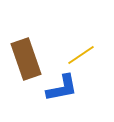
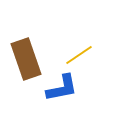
yellow line: moved 2 px left
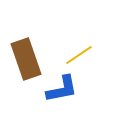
blue L-shape: moved 1 px down
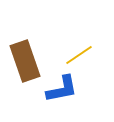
brown rectangle: moved 1 px left, 2 px down
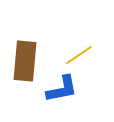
brown rectangle: rotated 24 degrees clockwise
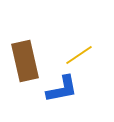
brown rectangle: rotated 18 degrees counterclockwise
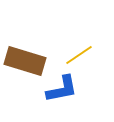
brown rectangle: rotated 60 degrees counterclockwise
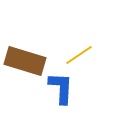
blue L-shape: moved 1 px left, 1 px up; rotated 76 degrees counterclockwise
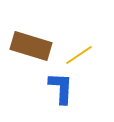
brown rectangle: moved 6 px right, 15 px up
